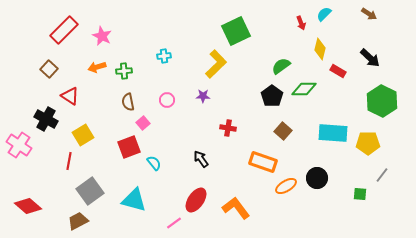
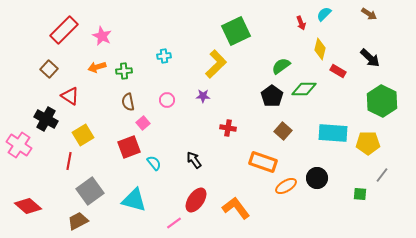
black arrow at (201, 159): moved 7 px left, 1 px down
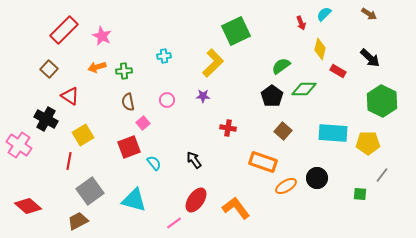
yellow L-shape at (216, 64): moved 3 px left, 1 px up
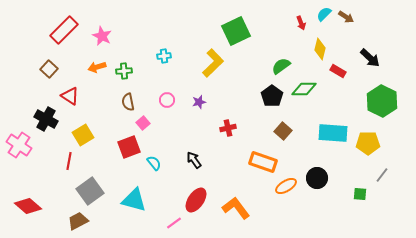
brown arrow at (369, 14): moved 23 px left, 3 px down
purple star at (203, 96): moved 4 px left, 6 px down; rotated 16 degrees counterclockwise
red cross at (228, 128): rotated 21 degrees counterclockwise
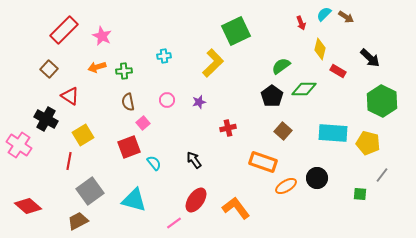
yellow pentagon at (368, 143): rotated 15 degrees clockwise
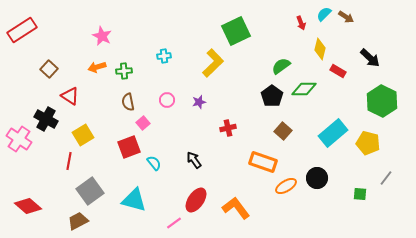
red rectangle at (64, 30): moved 42 px left; rotated 12 degrees clockwise
cyan rectangle at (333, 133): rotated 44 degrees counterclockwise
pink cross at (19, 145): moved 6 px up
gray line at (382, 175): moved 4 px right, 3 px down
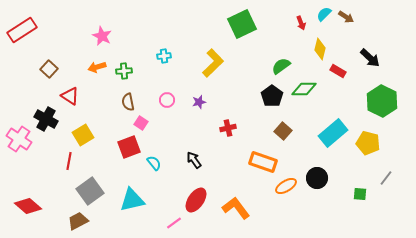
green square at (236, 31): moved 6 px right, 7 px up
pink square at (143, 123): moved 2 px left; rotated 16 degrees counterclockwise
cyan triangle at (134, 200): moved 2 px left; rotated 28 degrees counterclockwise
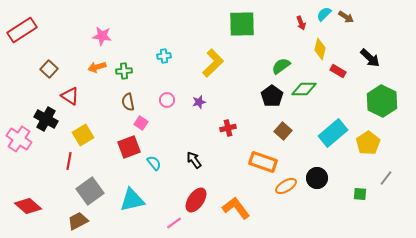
green square at (242, 24): rotated 24 degrees clockwise
pink star at (102, 36): rotated 18 degrees counterclockwise
yellow pentagon at (368, 143): rotated 25 degrees clockwise
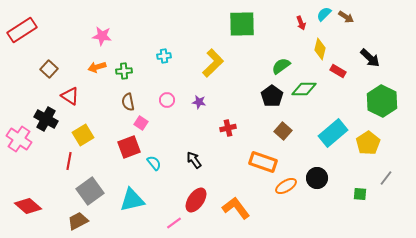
purple star at (199, 102): rotated 24 degrees clockwise
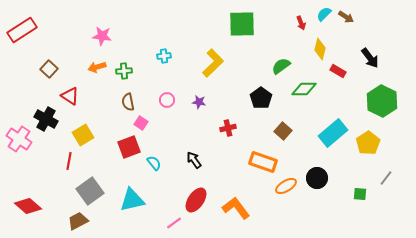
black arrow at (370, 58): rotated 10 degrees clockwise
black pentagon at (272, 96): moved 11 px left, 2 px down
